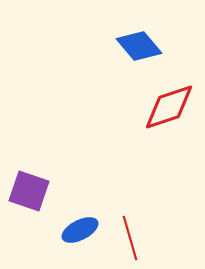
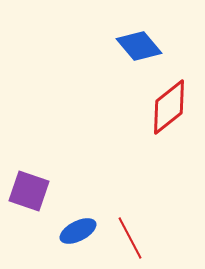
red diamond: rotated 20 degrees counterclockwise
blue ellipse: moved 2 px left, 1 px down
red line: rotated 12 degrees counterclockwise
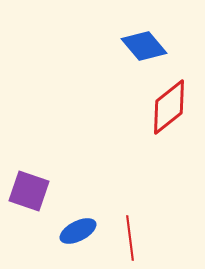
blue diamond: moved 5 px right
red line: rotated 21 degrees clockwise
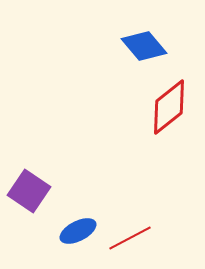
purple square: rotated 15 degrees clockwise
red line: rotated 69 degrees clockwise
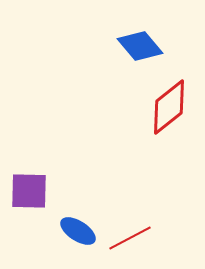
blue diamond: moved 4 px left
purple square: rotated 33 degrees counterclockwise
blue ellipse: rotated 60 degrees clockwise
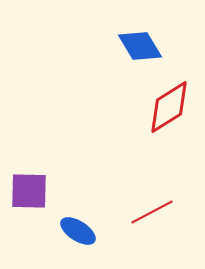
blue diamond: rotated 9 degrees clockwise
red diamond: rotated 6 degrees clockwise
red line: moved 22 px right, 26 px up
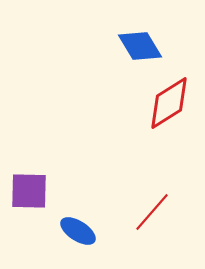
red diamond: moved 4 px up
red line: rotated 21 degrees counterclockwise
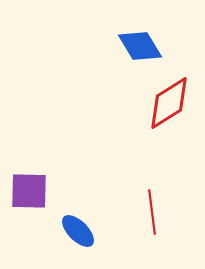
red line: rotated 48 degrees counterclockwise
blue ellipse: rotated 12 degrees clockwise
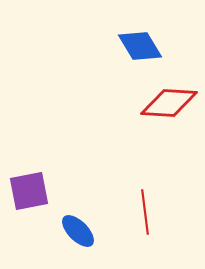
red diamond: rotated 36 degrees clockwise
purple square: rotated 12 degrees counterclockwise
red line: moved 7 px left
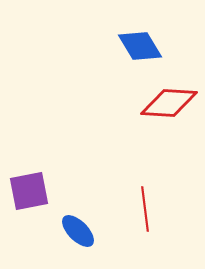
red line: moved 3 px up
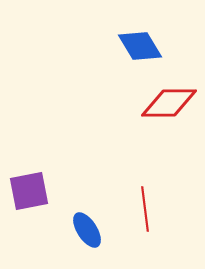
red diamond: rotated 4 degrees counterclockwise
blue ellipse: moved 9 px right, 1 px up; rotated 12 degrees clockwise
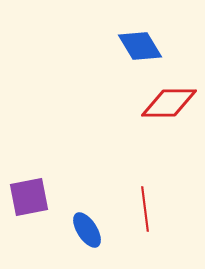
purple square: moved 6 px down
